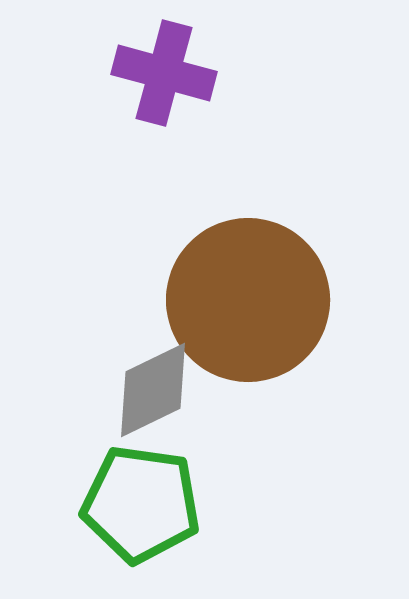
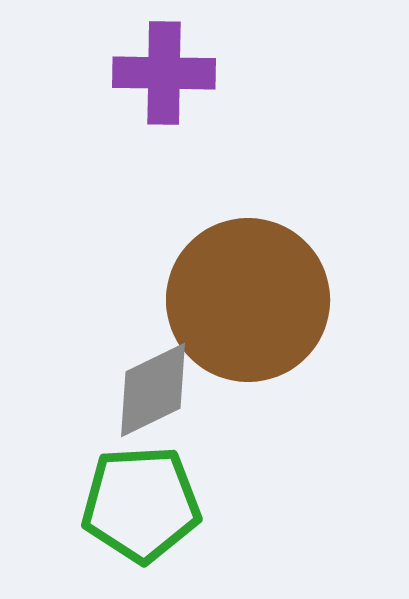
purple cross: rotated 14 degrees counterclockwise
green pentagon: rotated 11 degrees counterclockwise
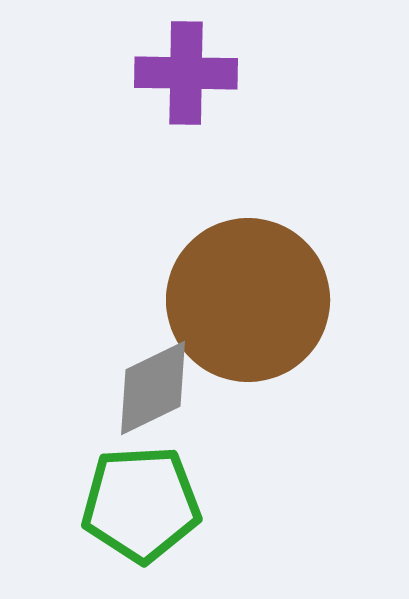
purple cross: moved 22 px right
gray diamond: moved 2 px up
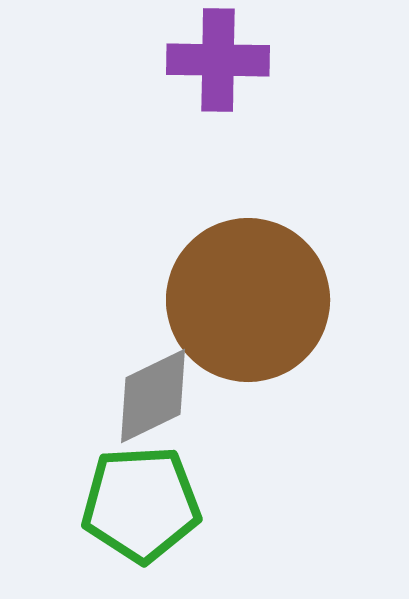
purple cross: moved 32 px right, 13 px up
gray diamond: moved 8 px down
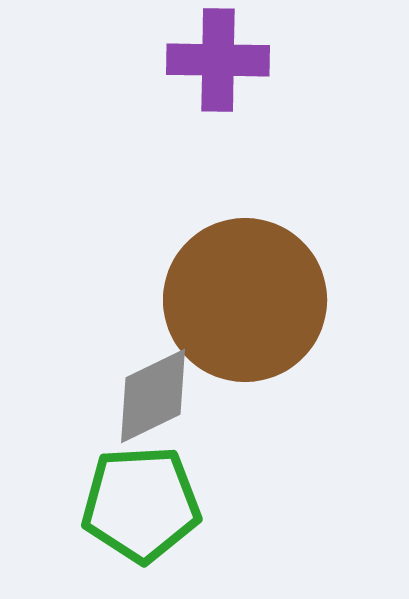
brown circle: moved 3 px left
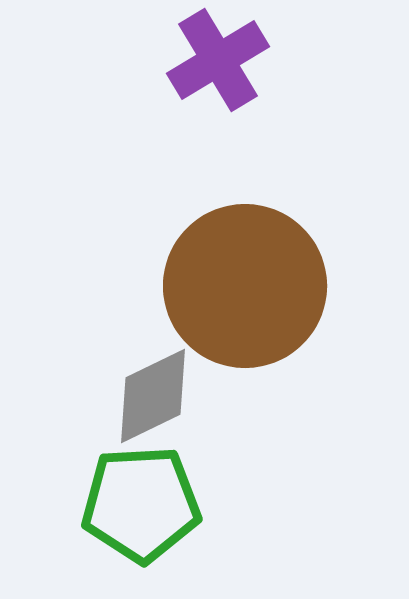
purple cross: rotated 32 degrees counterclockwise
brown circle: moved 14 px up
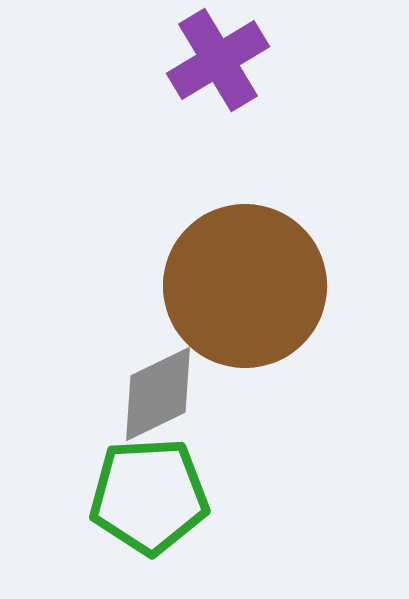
gray diamond: moved 5 px right, 2 px up
green pentagon: moved 8 px right, 8 px up
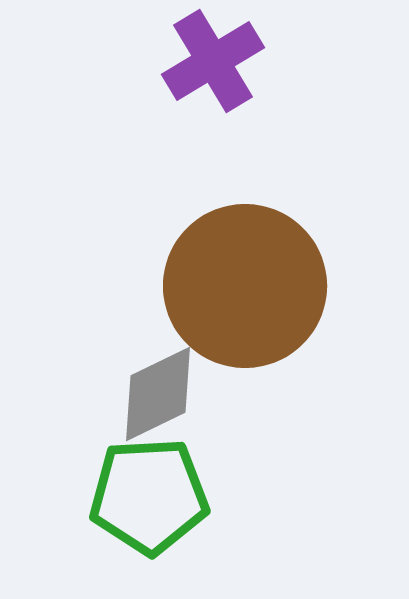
purple cross: moved 5 px left, 1 px down
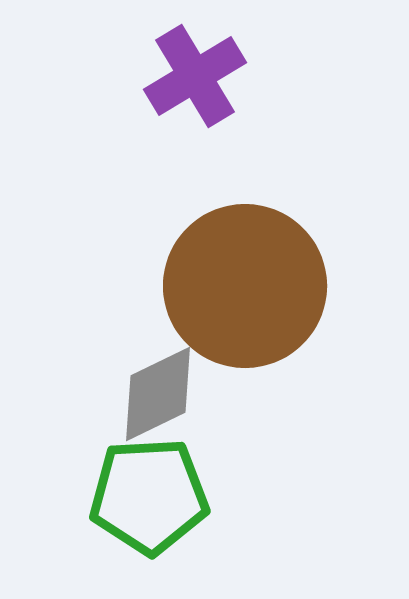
purple cross: moved 18 px left, 15 px down
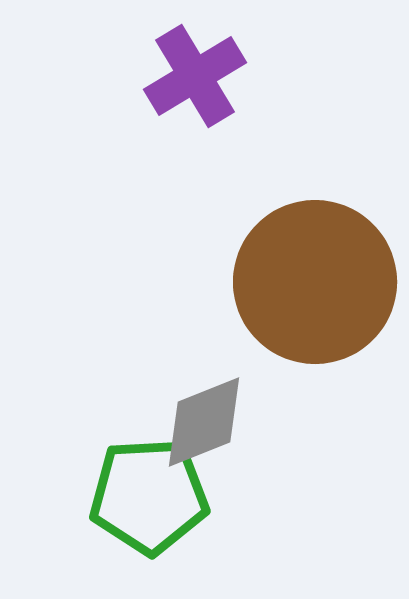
brown circle: moved 70 px right, 4 px up
gray diamond: moved 46 px right, 28 px down; rotated 4 degrees clockwise
